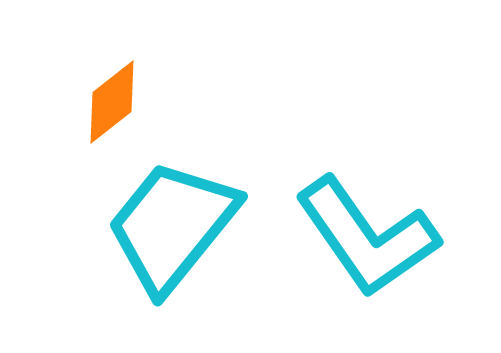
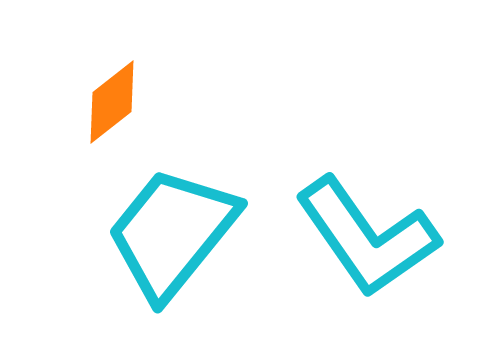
cyan trapezoid: moved 7 px down
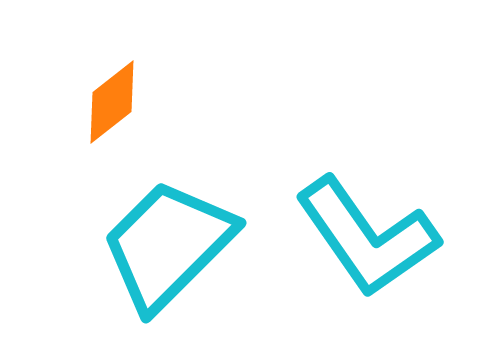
cyan trapezoid: moved 4 px left, 12 px down; rotated 6 degrees clockwise
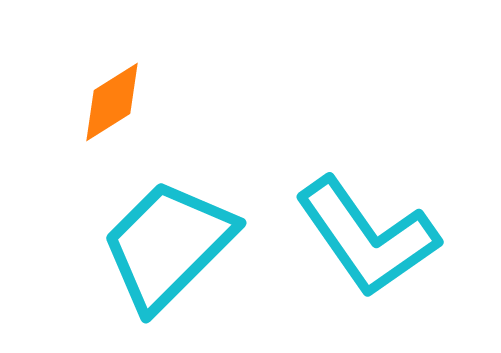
orange diamond: rotated 6 degrees clockwise
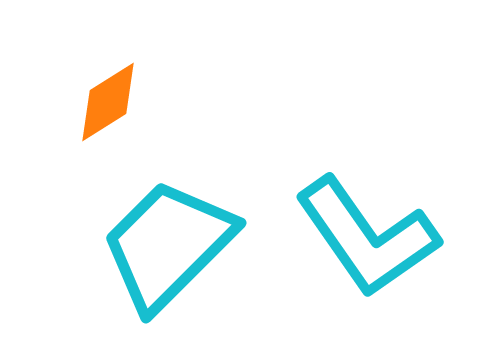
orange diamond: moved 4 px left
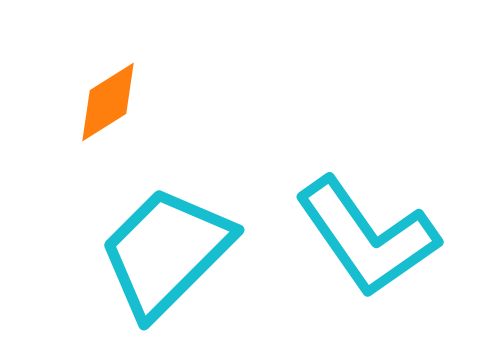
cyan trapezoid: moved 2 px left, 7 px down
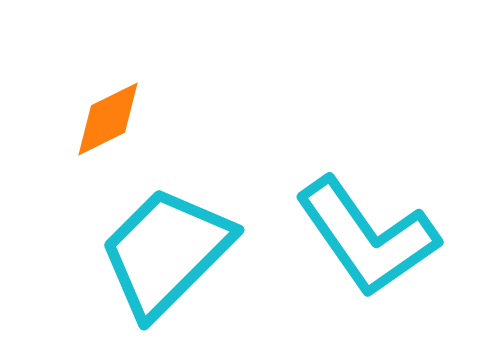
orange diamond: moved 17 px down; rotated 6 degrees clockwise
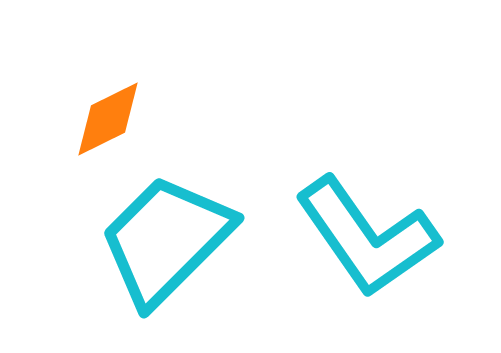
cyan trapezoid: moved 12 px up
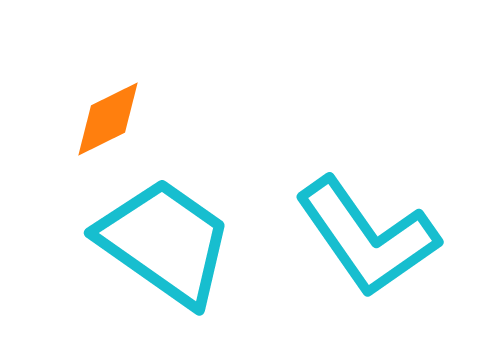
cyan trapezoid: moved 1 px left, 2 px down; rotated 80 degrees clockwise
